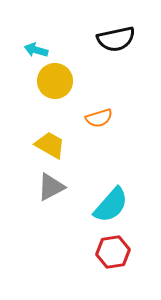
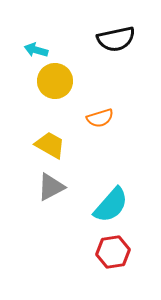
orange semicircle: moved 1 px right
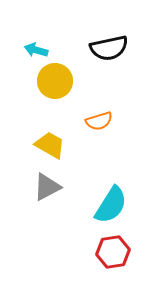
black semicircle: moved 7 px left, 9 px down
orange semicircle: moved 1 px left, 3 px down
gray triangle: moved 4 px left
cyan semicircle: rotated 9 degrees counterclockwise
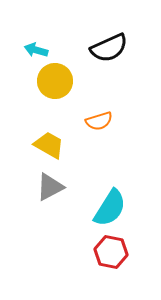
black semicircle: rotated 12 degrees counterclockwise
yellow trapezoid: moved 1 px left
gray triangle: moved 3 px right
cyan semicircle: moved 1 px left, 3 px down
red hexagon: moved 2 px left; rotated 20 degrees clockwise
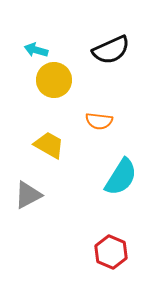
black semicircle: moved 2 px right, 2 px down
yellow circle: moved 1 px left, 1 px up
orange semicircle: rotated 24 degrees clockwise
gray triangle: moved 22 px left, 8 px down
cyan semicircle: moved 11 px right, 31 px up
red hexagon: rotated 12 degrees clockwise
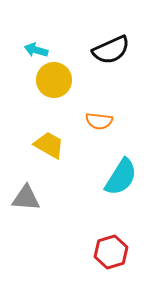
gray triangle: moved 2 px left, 3 px down; rotated 32 degrees clockwise
red hexagon: rotated 20 degrees clockwise
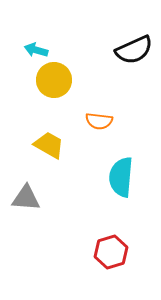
black semicircle: moved 23 px right
cyan semicircle: rotated 153 degrees clockwise
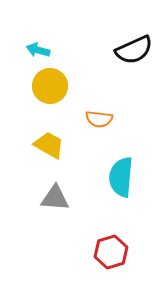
cyan arrow: moved 2 px right
yellow circle: moved 4 px left, 6 px down
orange semicircle: moved 2 px up
gray triangle: moved 29 px right
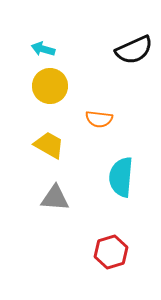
cyan arrow: moved 5 px right, 1 px up
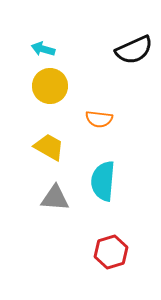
yellow trapezoid: moved 2 px down
cyan semicircle: moved 18 px left, 4 px down
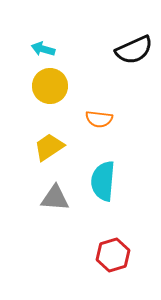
yellow trapezoid: rotated 64 degrees counterclockwise
red hexagon: moved 2 px right, 3 px down
